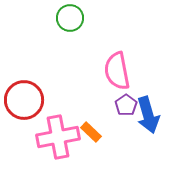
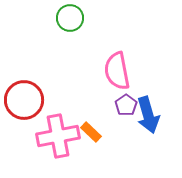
pink cross: moved 1 px up
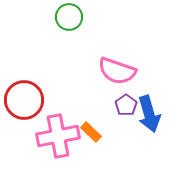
green circle: moved 1 px left, 1 px up
pink semicircle: rotated 60 degrees counterclockwise
blue arrow: moved 1 px right, 1 px up
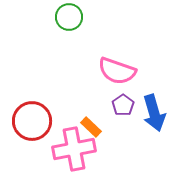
red circle: moved 8 px right, 21 px down
purple pentagon: moved 3 px left
blue arrow: moved 5 px right, 1 px up
orange rectangle: moved 5 px up
pink cross: moved 16 px right, 13 px down
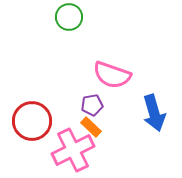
pink semicircle: moved 5 px left, 4 px down
purple pentagon: moved 31 px left; rotated 25 degrees clockwise
pink cross: moved 1 px left, 1 px down; rotated 15 degrees counterclockwise
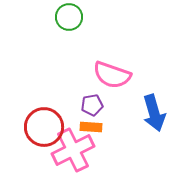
red circle: moved 12 px right, 6 px down
orange rectangle: rotated 40 degrees counterclockwise
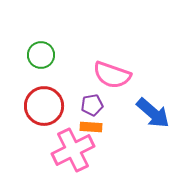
green circle: moved 28 px left, 38 px down
blue arrow: moved 1 px left; rotated 33 degrees counterclockwise
red circle: moved 21 px up
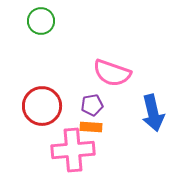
green circle: moved 34 px up
pink semicircle: moved 2 px up
red circle: moved 2 px left
blue arrow: rotated 36 degrees clockwise
pink cross: rotated 21 degrees clockwise
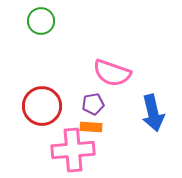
purple pentagon: moved 1 px right, 1 px up
